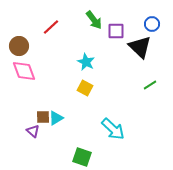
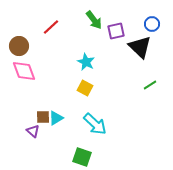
purple square: rotated 12 degrees counterclockwise
cyan arrow: moved 18 px left, 5 px up
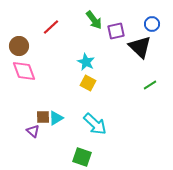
yellow square: moved 3 px right, 5 px up
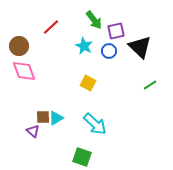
blue circle: moved 43 px left, 27 px down
cyan star: moved 2 px left, 16 px up
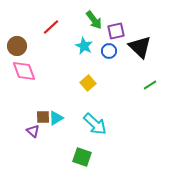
brown circle: moved 2 px left
yellow square: rotated 21 degrees clockwise
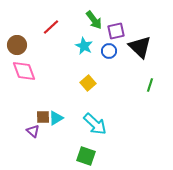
brown circle: moved 1 px up
green line: rotated 40 degrees counterclockwise
green square: moved 4 px right, 1 px up
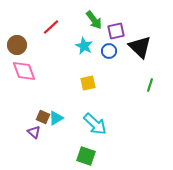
yellow square: rotated 28 degrees clockwise
brown square: rotated 24 degrees clockwise
purple triangle: moved 1 px right, 1 px down
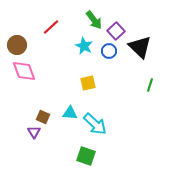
purple square: rotated 30 degrees counterclockwise
cyan triangle: moved 14 px right, 5 px up; rotated 35 degrees clockwise
purple triangle: rotated 16 degrees clockwise
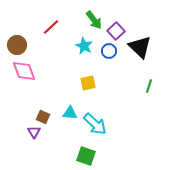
green line: moved 1 px left, 1 px down
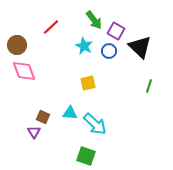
purple square: rotated 18 degrees counterclockwise
